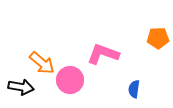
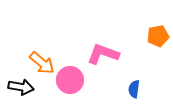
orange pentagon: moved 2 px up; rotated 10 degrees counterclockwise
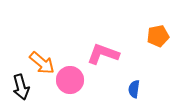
black arrow: rotated 65 degrees clockwise
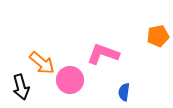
blue semicircle: moved 10 px left, 3 px down
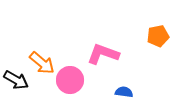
black arrow: moved 5 px left, 7 px up; rotated 45 degrees counterclockwise
blue semicircle: rotated 90 degrees clockwise
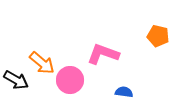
orange pentagon: rotated 25 degrees clockwise
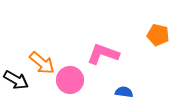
orange pentagon: moved 1 px up
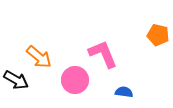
pink L-shape: rotated 48 degrees clockwise
orange arrow: moved 3 px left, 6 px up
pink circle: moved 5 px right
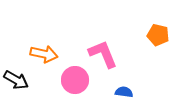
orange arrow: moved 5 px right, 3 px up; rotated 28 degrees counterclockwise
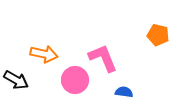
pink L-shape: moved 4 px down
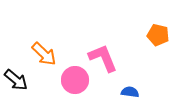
orange arrow: rotated 32 degrees clockwise
black arrow: rotated 10 degrees clockwise
blue semicircle: moved 6 px right
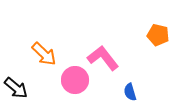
pink L-shape: rotated 16 degrees counterclockwise
black arrow: moved 8 px down
blue semicircle: rotated 114 degrees counterclockwise
